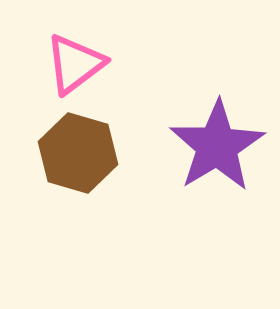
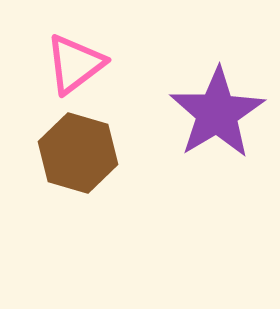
purple star: moved 33 px up
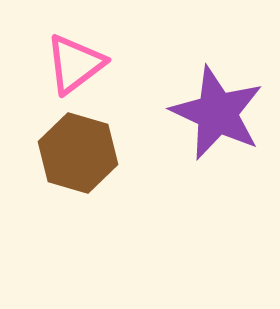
purple star: rotated 16 degrees counterclockwise
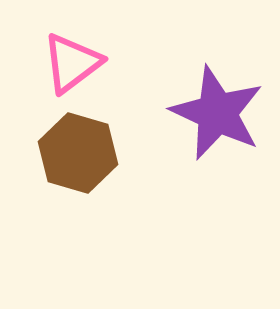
pink triangle: moved 3 px left, 1 px up
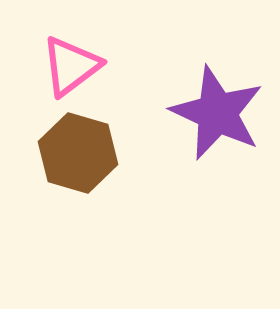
pink triangle: moved 1 px left, 3 px down
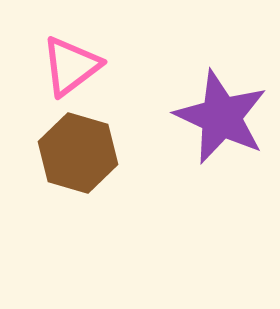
purple star: moved 4 px right, 4 px down
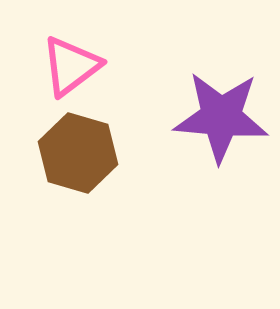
purple star: rotated 20 degrees counterclockwise
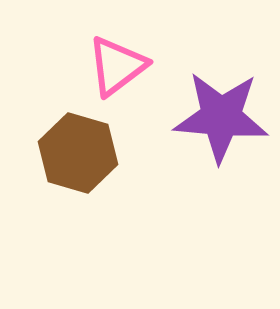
pink triangle: moved 46 px right
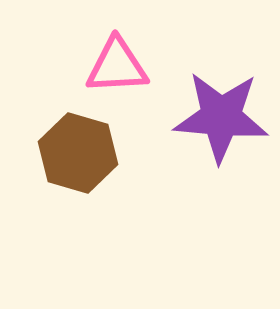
pink triangle: rotated 34 degrees clockwise
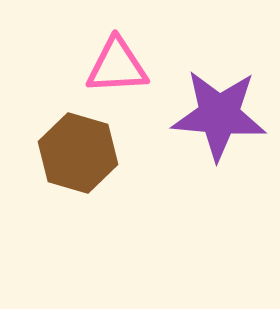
purple star: moved 2 px left, 2 px up
